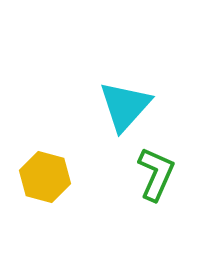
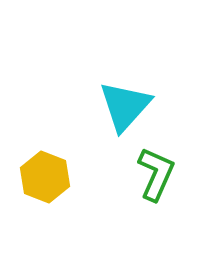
yellow hexagon: rotated 6 degrees clockwise
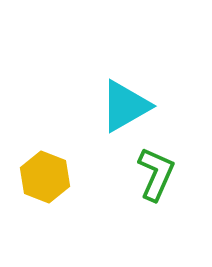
cyan triangle: rotated 18 degrees clockwise
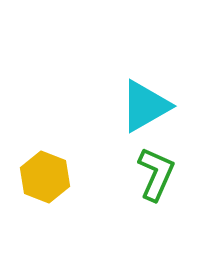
cyan triangle: moved 20 px right
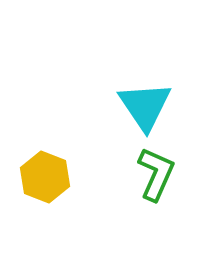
cyan triangle: rotated 34 degrees counterclockwise
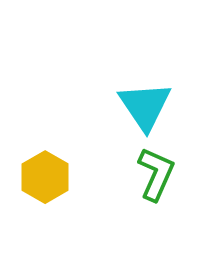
yellow hexagon: rotated 9 degrees clockwise
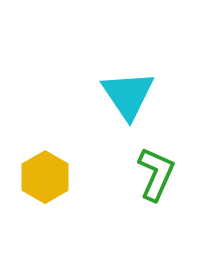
cyan triangle: moved 17 px left, 11 px up
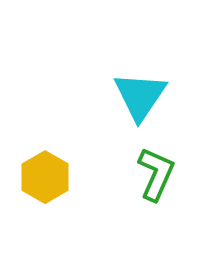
cyan triangle: moved 12 px right, 1 px down; rotated 8 degrees clockwise
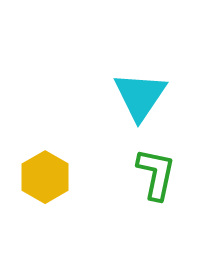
green L-shape: rotated 12 degrees counterclockwise
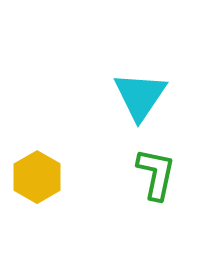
yellow hexagon: moved 8 px left
